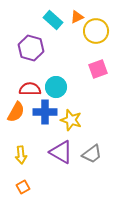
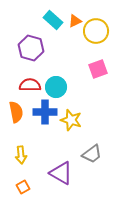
orange triangle: moved 2 px left, 4 px down
red semicircle: moved 4 px up
orange semicircle: rotated 40 degrees counterclockwise
purple triangle: moved 21 px down
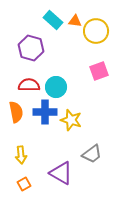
orange triangle: rotated 32 degrees clockwise
pink square: moved 1 px right, 2 px down
red semicircle: moved 1 px left
orange square: moved 1 px right, 3 px up
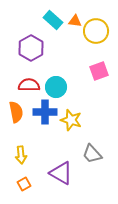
purple hexagon: rotated 15 degrees clockwise
gray trapezoid: rotated 85 degrees clockwise
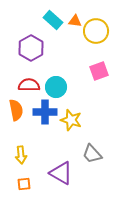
orange semicircle: moved 2 px up
orange square: rotated 24 degrees clockwise
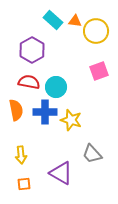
purple hexagon: moved 1 px right, 2 px down
red semicircle: moved 3 px up; rotated 10 degrees clockwise
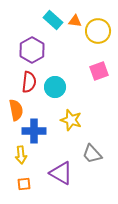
yellow circle: moved 2 px right
red semicircle: rotated 85 degrees clockwise
cyan circle: moved 1 px left
blue cross: moved 11 px left, 19 px down
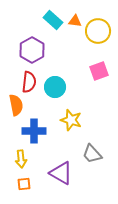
orange semicircle: moved 5 px up
yellow arrow: moved 4 px down
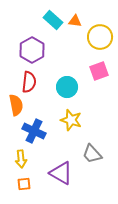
yellow circle: moved 2 px right, 6 px down
cyan circle: moved 12 px right
blue cross: rotated 25 degrees clockwise
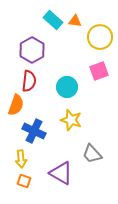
red semicircle: moved 1 px up
orange semicircle: rotated 30 degrees clockwise
orange square: moved 3 px up; rotated 24 degrees clockwise
